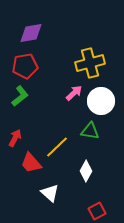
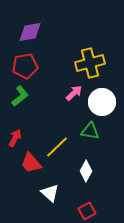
purple diamond: moved 1 px left, 1 px up
white circle: moved 1 px right, 1 px down
red square: moved 10 px left
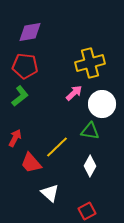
red pentagon: rotated 15 degrees clockwise
white circle: moved 2 px down
white diamond: moved 4 px right, 5 px up
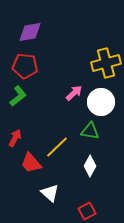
yellow cross: moved 16 px right
green L-shape: moved 2 px left
white circle: moved 1 px left, 2 px up
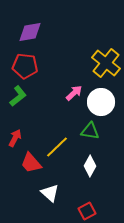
yellow cross: rotated 36 degrees counterclockwise
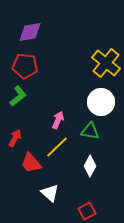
pink arrow: moved 16 px left, 27 px down; rotated 24 degrees counterclockwise
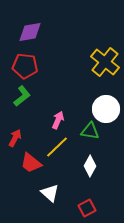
yellow cross: moved 1 px left, 1 px up
green L-shape: moved 4 px right
white circle: moved 5 px right, 7 px down
red trapezoid: rotated 10 degrees counterclockwise
red square: moved 3 px up
